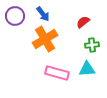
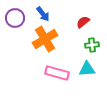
purple circle: moved 2 px down
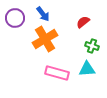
green cross: moved 1 px down; rotated 24 degrees clockwise
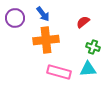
orange cross: moved 1 px right, 1 px down; rotated 25 degrees clockwise
green cross: moved 1 px right, 1 px down
cyan triangle: moved 1 px right
pink rectangle: moved 2 px right, 1 px up
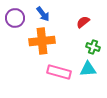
orange cross: moved 4 px left, 1 px down
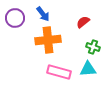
orange cross: moved 6 px right, 1 px up
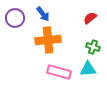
red semicircle: moved 7 px right, 4 px up
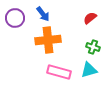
cyan triangle: moved 1 px right, 1 px down; rotated 12 degrees counterclockwise
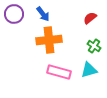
purple circle: moved 1 px left, 4 px up
orange cross: moved 1 px right
green cross: moved 1 px right, 1 px up; rotated 16 degrees clockwise
